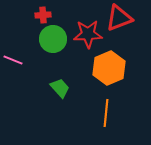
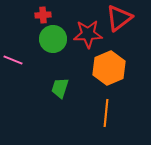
red triangle: rotated 16 degrees counterclockwise
green trapezoid: rotated 120 degrees counterclockwise
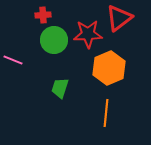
green circle: moved 1 px right, 1 px down
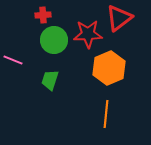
green trapezoid: moved 10 px left, 8 px up
orange line: moved 1 px down
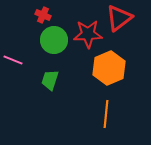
red cross: rotated 28 degrees clockwise
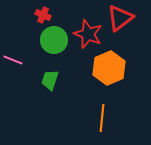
red triangle: moved 1 px right
red star: rotated 24 degrees clockwise
orange line: moved 4 px left, 4 px down
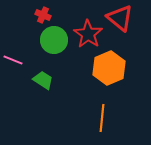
red triangle: rotated 44 degrees counterclockwise
red star: rotated 12 degrees clockwise
green trapezoid: moved 7 px left; rotated 105 degrees clockwise
